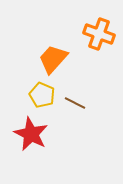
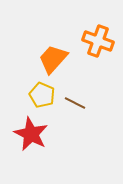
orange cross: moved 1 px left, 7 px down
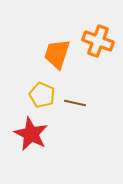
orange trapezoid: moved 4 px right, 5 px up; rotated 24 degrees counterclockwise
brown line: rotated 15 degrees counterclockwise
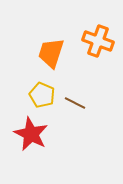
orange trapezoid: moved 6 px left, 1 px up
brown line: rotated 15 degrees clockwise
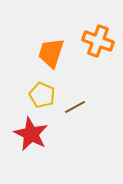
brown line: moved 4 px down; rotated 55 degrees counterclockwise
